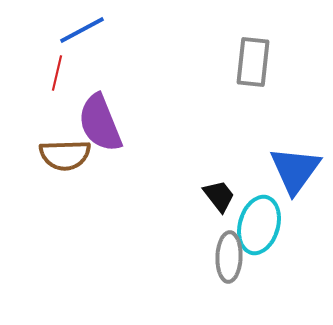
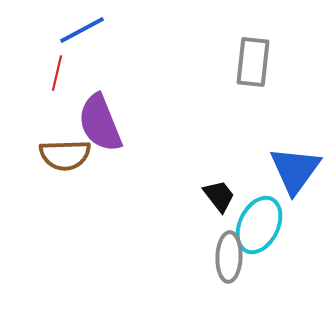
cyan ellipse: rotated 10 degrees clockwise
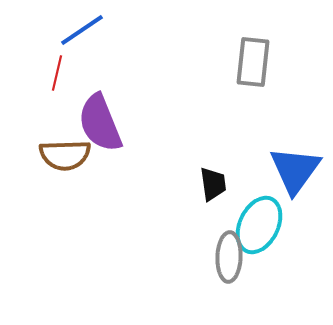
blue line: rotated 6 degrees counterclockwise
black trapezoid: moved 6 px left, 12 px up; rotated 30 degrees clockwise
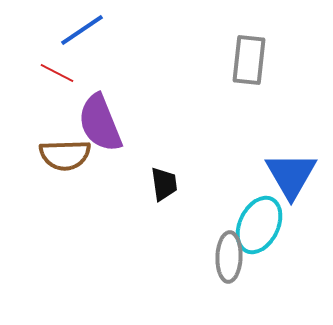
gray rectangle: moved 4 px left, 2 px up
red line: rotated 76 degrees counterclockwise
blue triangle: moved 4 px left, 5 px down; rotated 6 degrees counterclockwise
black trapezoid: moved 49 px left
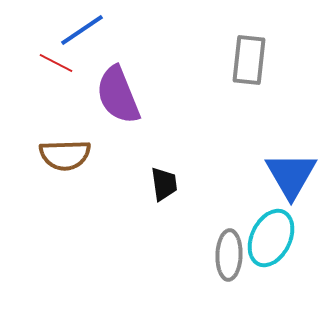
red line: moved 1 px left, 10 px up
purple semicircle: moved 18 px right, 28 px up
cyan ellipse: moved 12 px right, 13 px down
gray ellipse: moved 2 px up
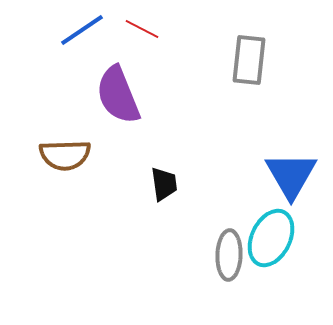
red line: moved 86 px right, 34 px up
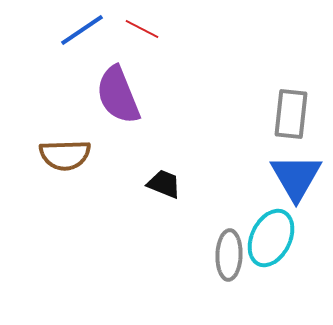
gray rectangle: moved 42 px right, 54 px down
blue triangle: moved 5 px right, 2 px down
black trapezoid: rotated 60 degrees counterclockwise
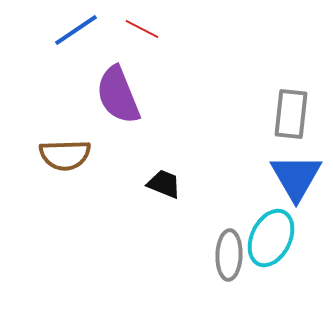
blue line: moved 6 px left
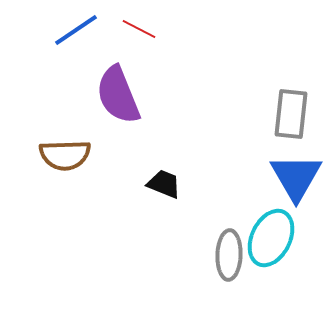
red line: moved 3 px left
